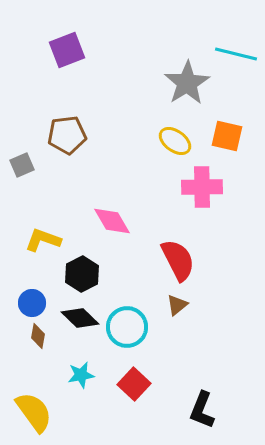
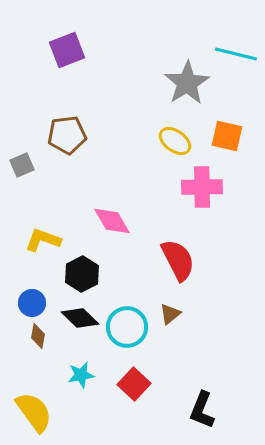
brown triangle: moved 7 px left, 9 px down
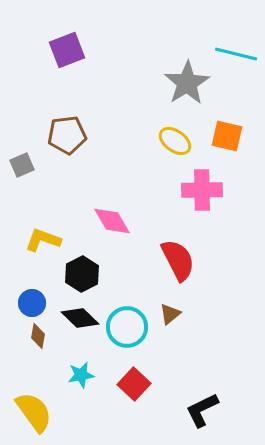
pink cross: moved 3 px down
black L-shape: rotated 42 degrees clockwise
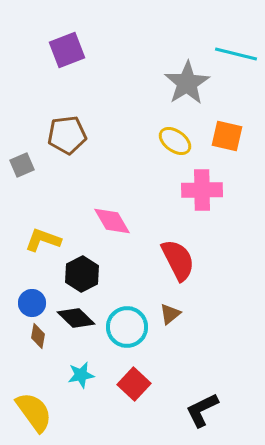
black diamond: moved 4 px left
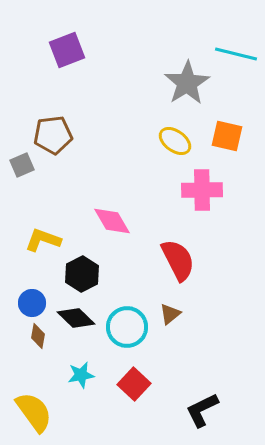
brown pentagon: moved 14 px left
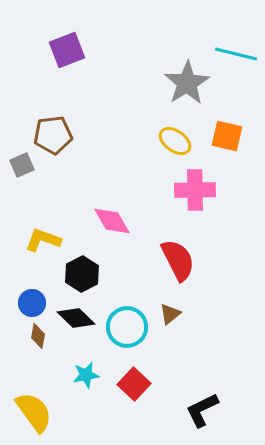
pink cross: moved 7 px left
cyan star: moved 5 px right
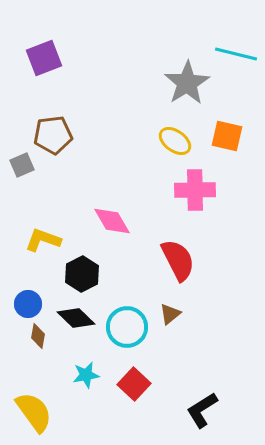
purple square: moved 23 px left, 8 px down
blue circle: moved 4 px left, 1 px down
black L-shape: rotated 6 degrees counterclockwise
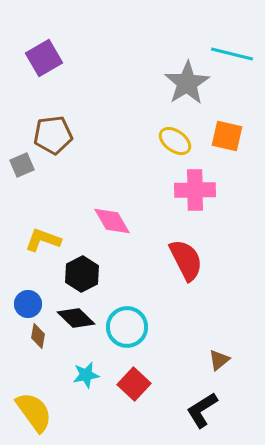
cyan line: moved 4 px left
purple square: rotated 9 degrees counterclockwise
red semicircle: moved 8 px right
brown triangle: moved 49 px right, 46 px down
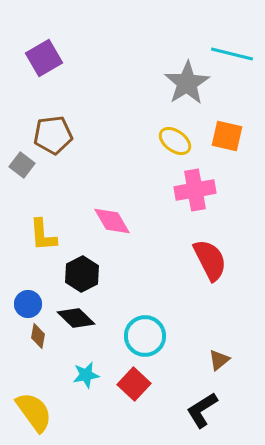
gray square: rotated 30 degrees counterclockwise
pink cross: rotated 9 degrees counterclockwise
yellow L-shape: moved 5 px up; rotated 114 degrees counterclockwise
red semicircle: moved 24 px right
cyan circle: moved 18 px right, 9 px down
